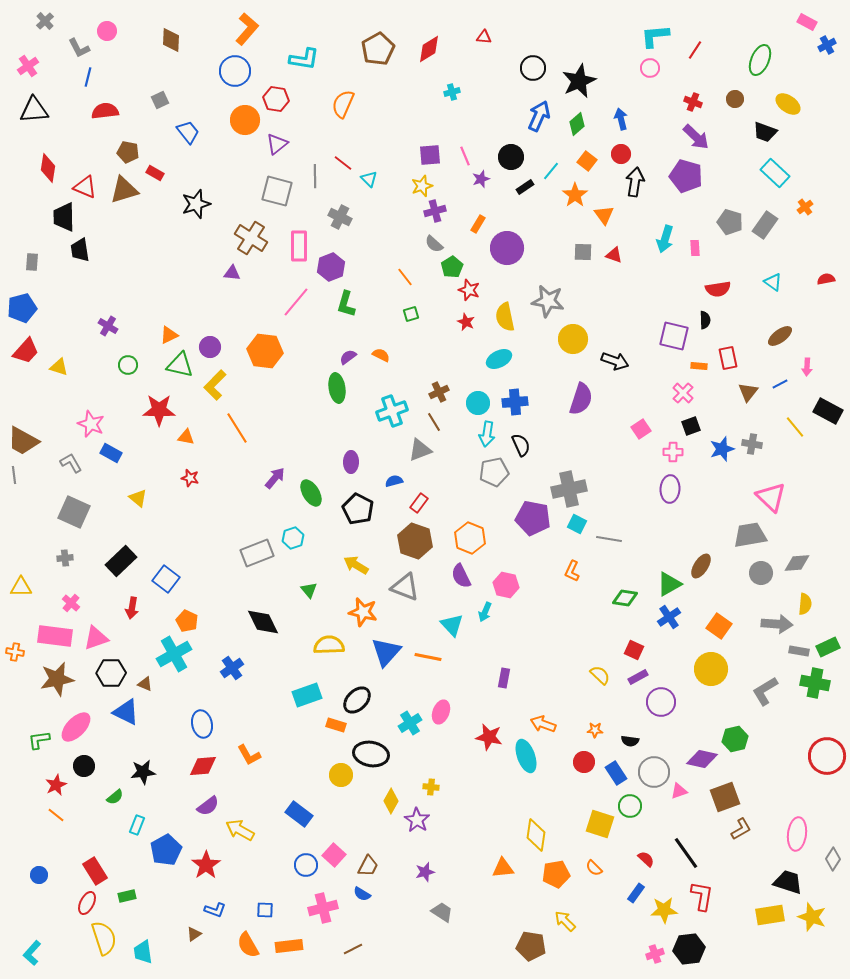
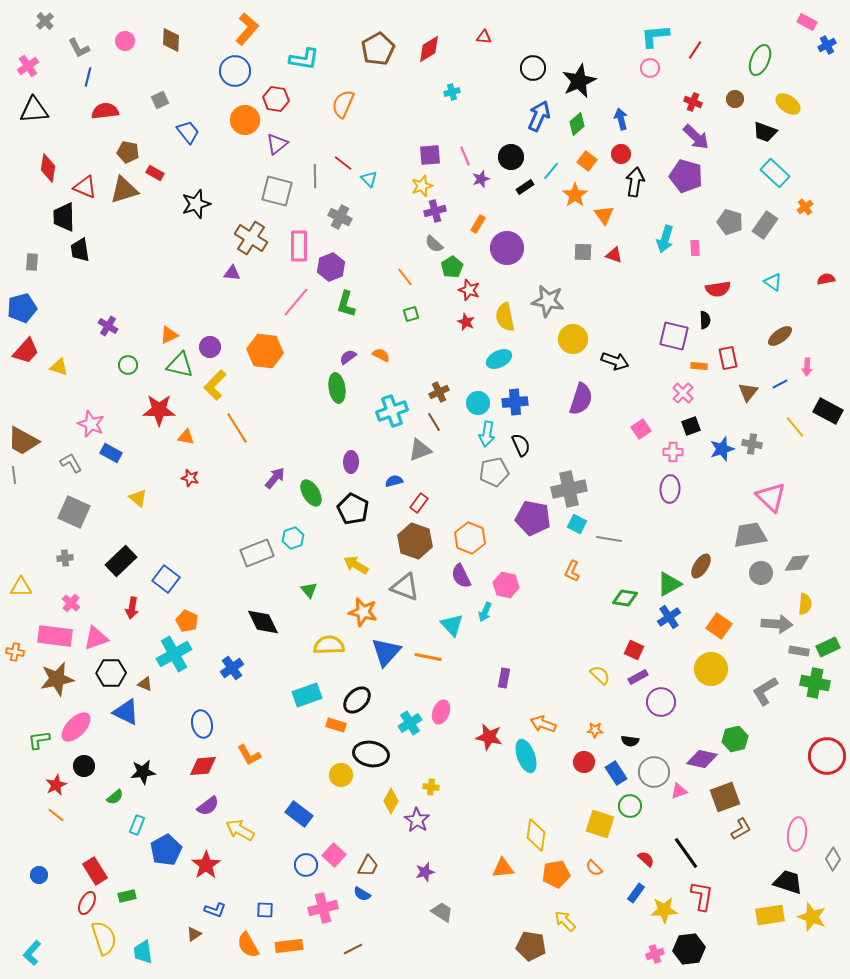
pink circle at (107, 31): moved 18 px right, 10 px down
black pentagon at (358, 509): moved 5 px left
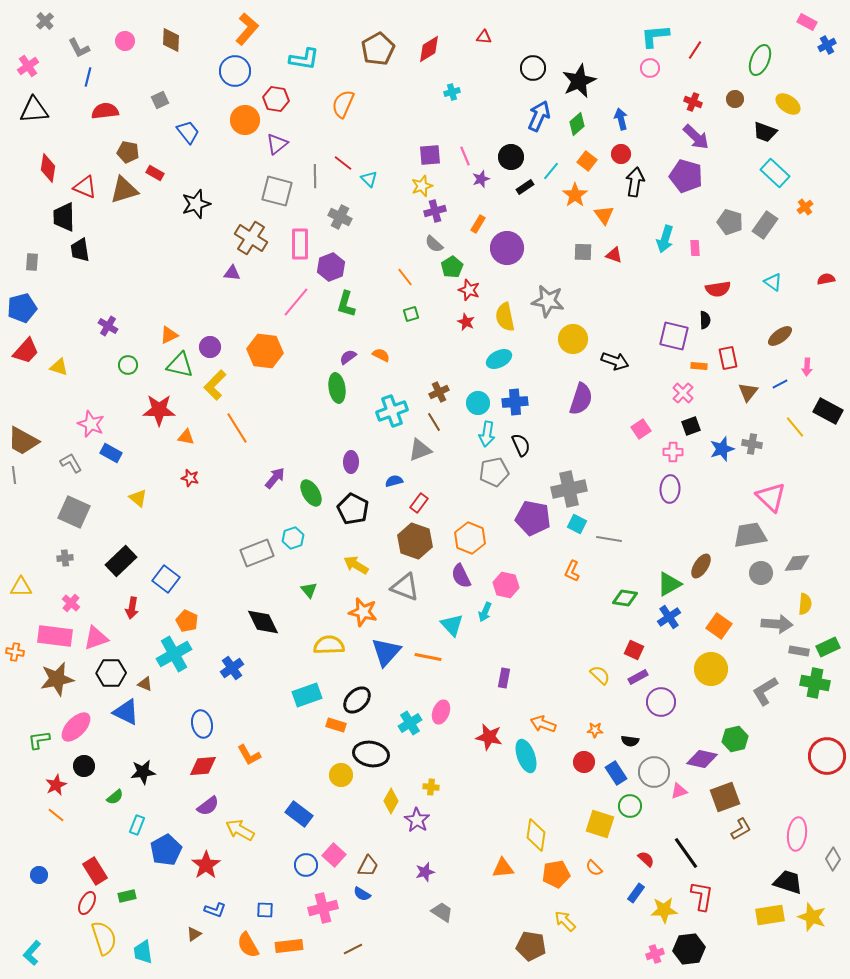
pink rectangle at (299, 246): moved 1 px right, 2 px up
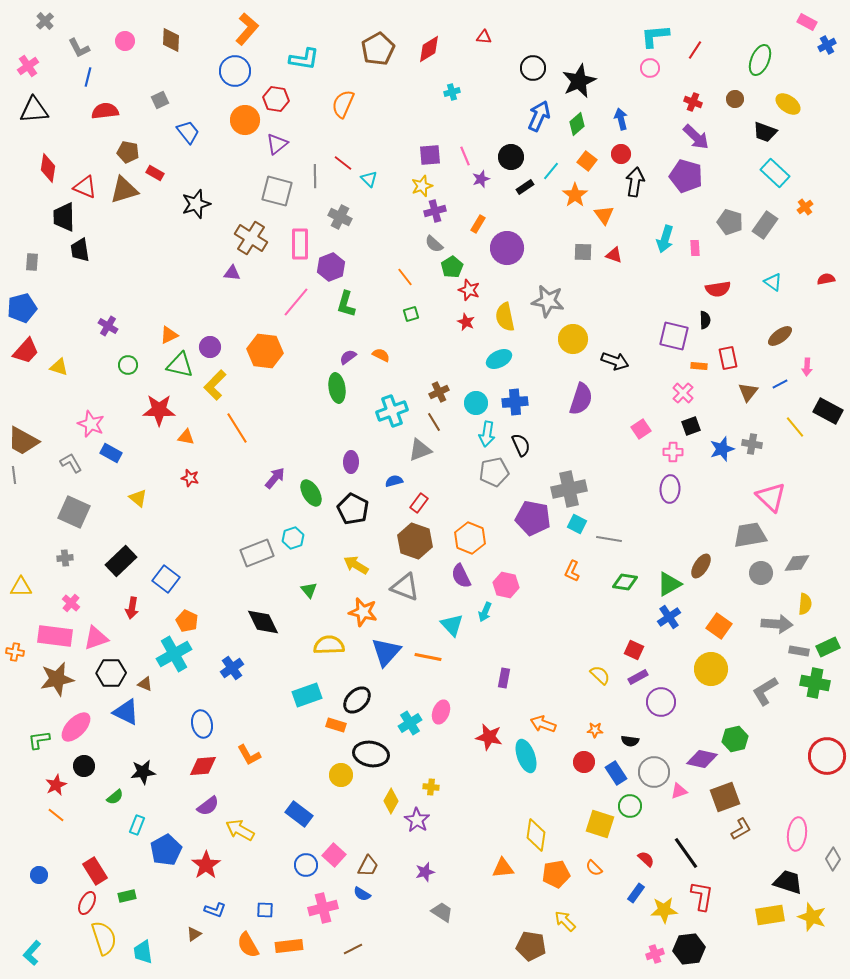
cyan circle at (478, 403): moved 2 px left
green diamond at (625, 598): moved 16 px up
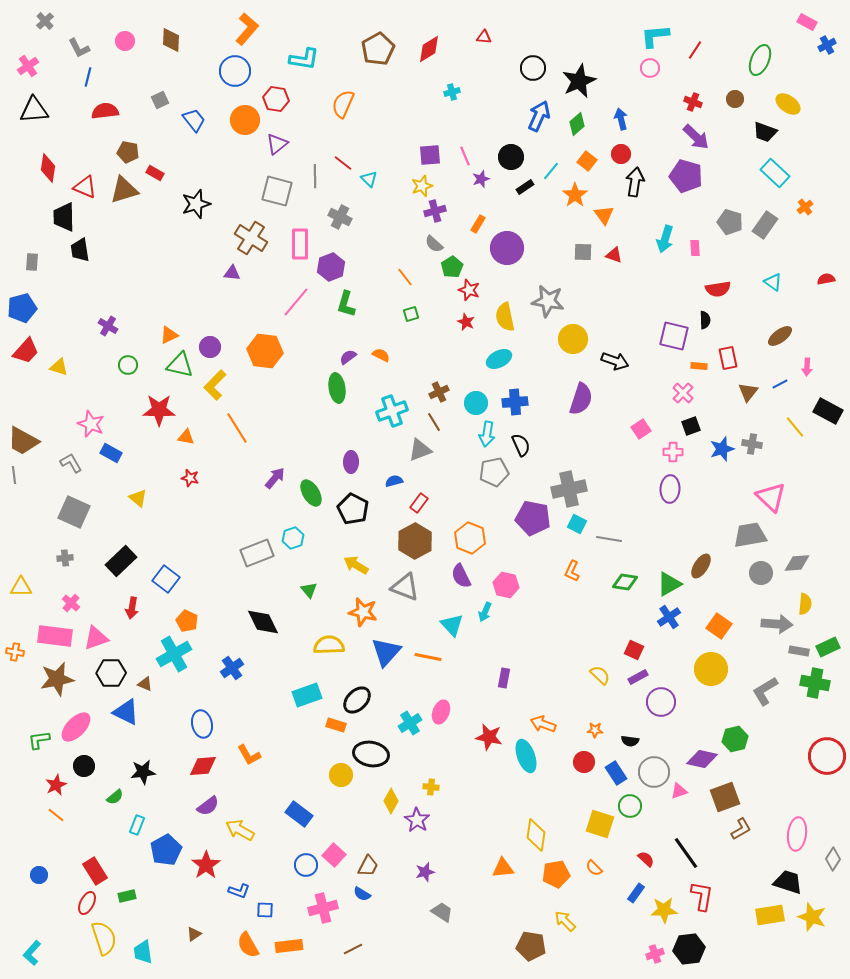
blue trapezoid at (188, 132): moved 6 px right, 12 px up
brown hexagon at (415, 541): rotated 12 degrees clockwise
blue L-shape at (215, 910): moved 24 px right, 19 px up
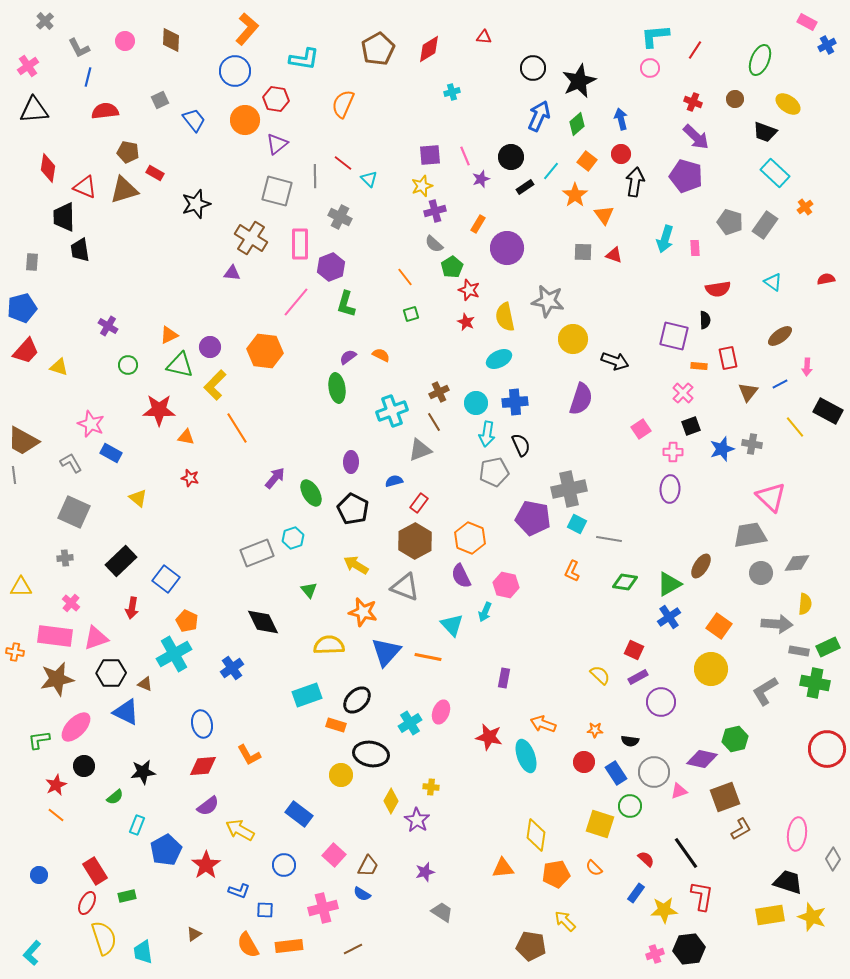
red circle at (827, 756): moved 7 px up
blue circle at (306, 865): moved 22 px left
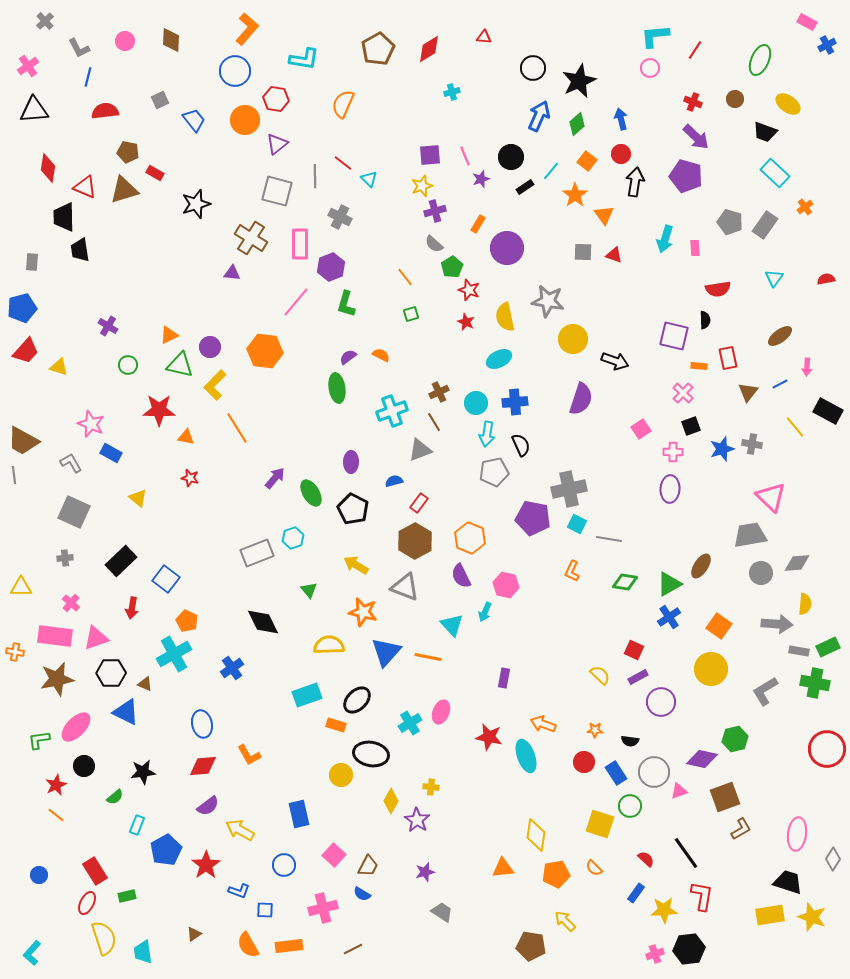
cyan triangle at (773, 282): moved 1 px right, 4 px up; rotated 30 degrees clockwise
blue rectangle at (299, 814): rotated 40 degrees clockwise
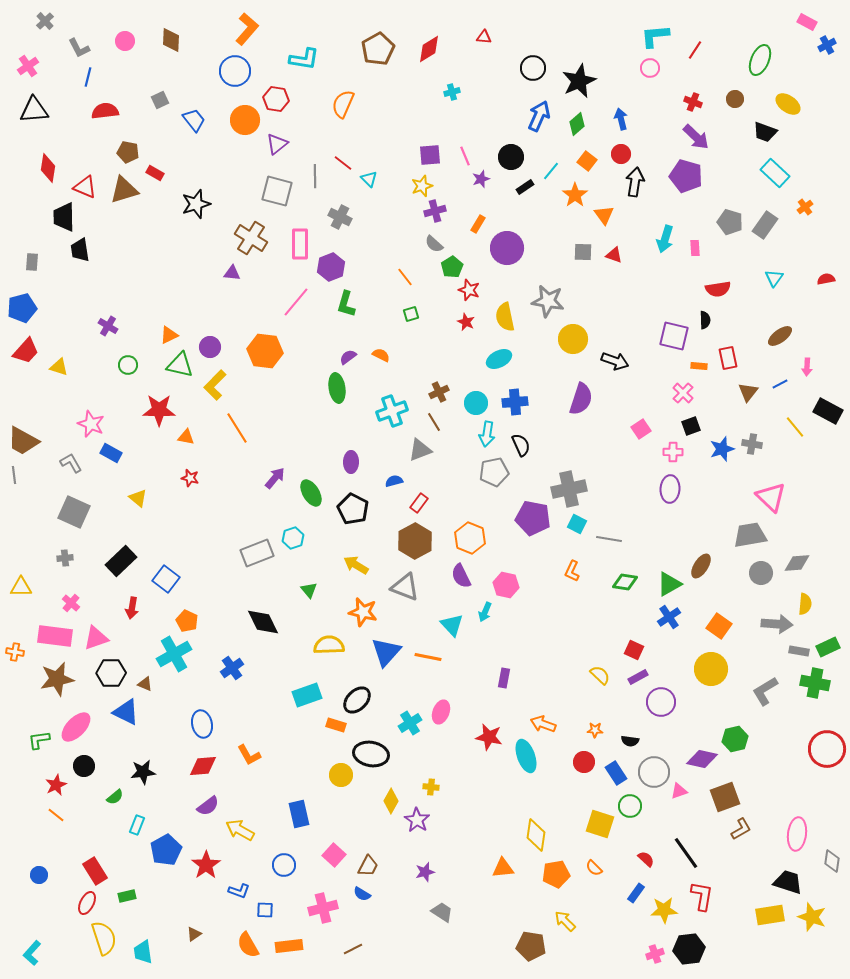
gray diamond at (833, 859): moved 1 px left, 2 px down; rotated 25 degrees counterclockwise
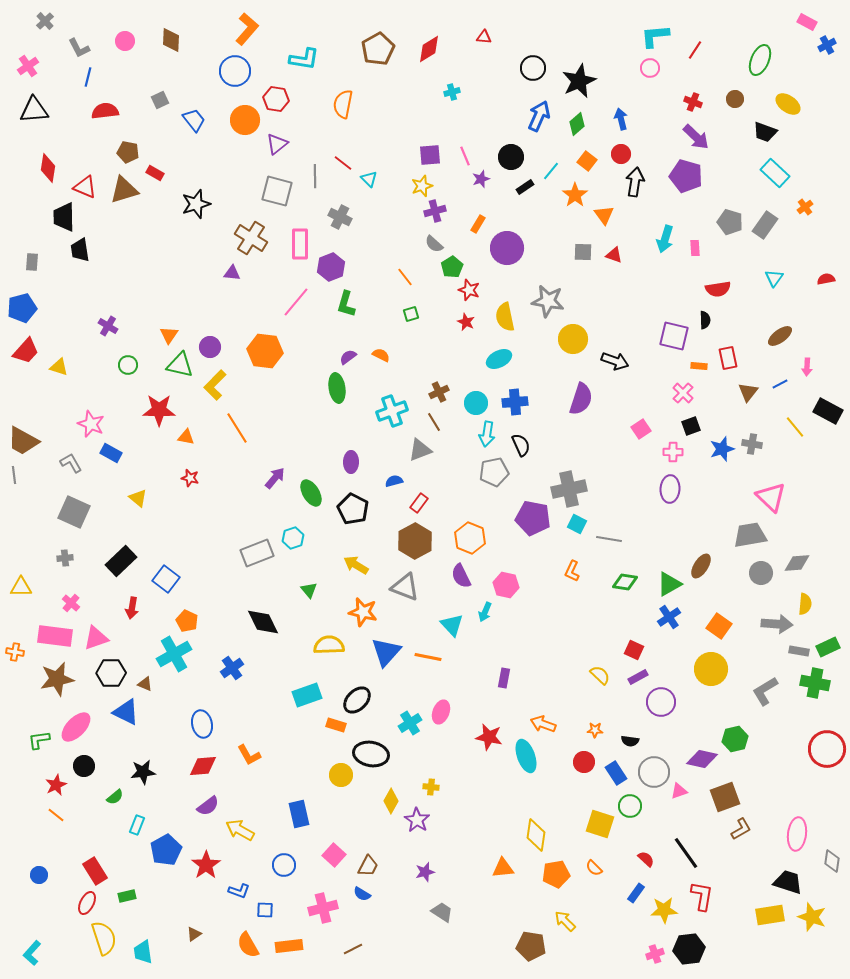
orange semicircle at (343, 104): rotated 12 degrees counterclockwise
orange triangle at (169, 335): rotated 30 degrees counterclockwise
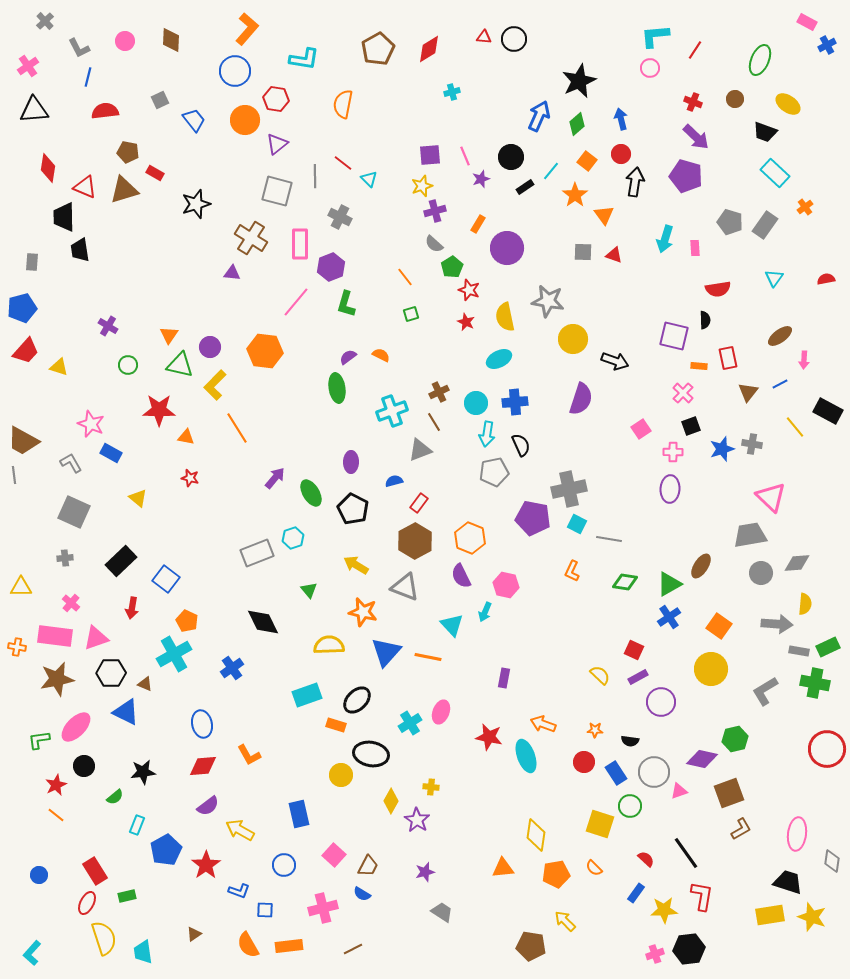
black circle at (533, 68): moved 19 px left, 29 px up
pink arrow at (807, 367): moved 3 px left, 7 px up
orange cross at (15, 652): moved 2 px right, 5 px up
brown square at (725, 797): moved 4 px right, 4 px up
